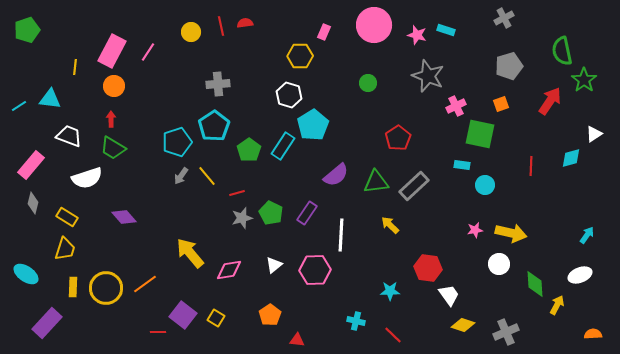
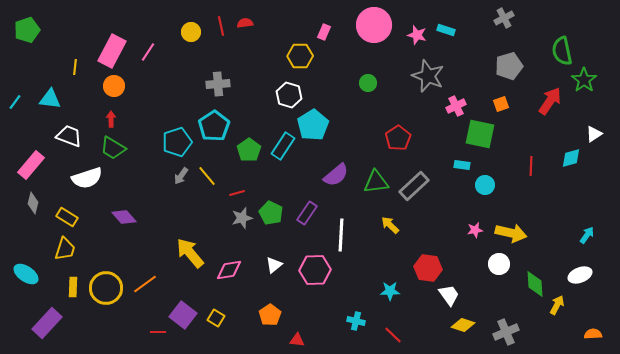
cyan line at (19, 106): moved 4 px left, 4 px up; rotated 21 degrees counterclockwise
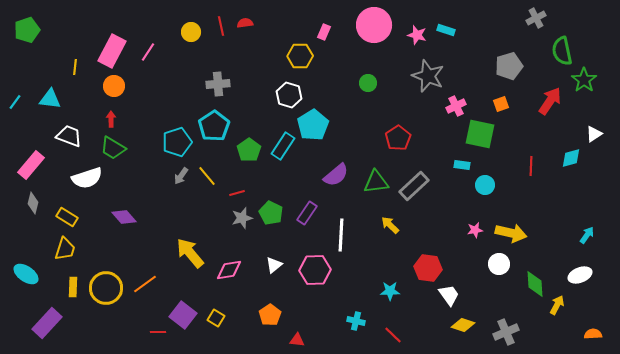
gray cross at (504, 18): moved 32 px right
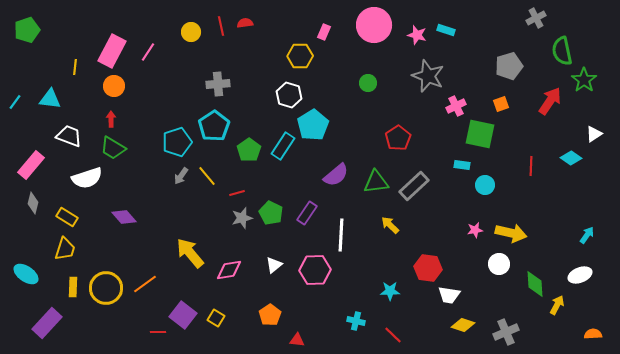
cyan diamond at (571, 158): rotated 50 degrees clockwise
white trapezoid at (449, 295): rotated 135 degrees clockwise
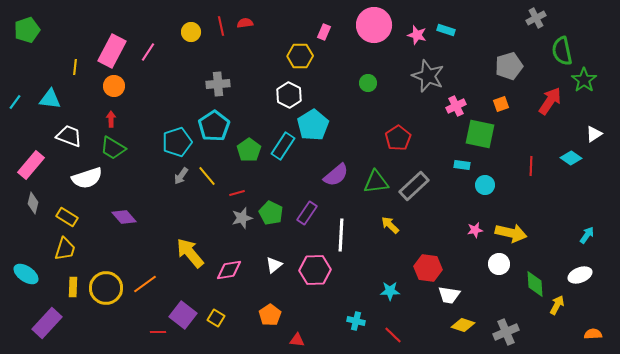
white hexagon at (289, 95): rotated 10 degrees clockwise
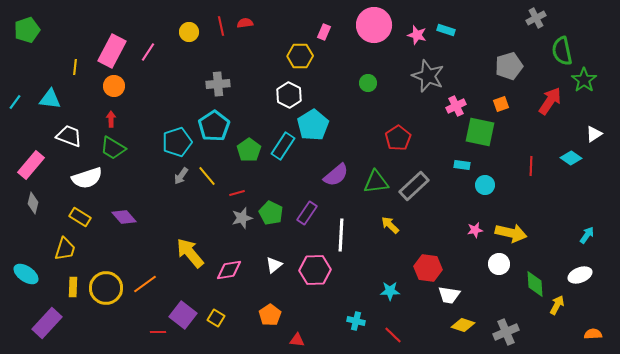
yellow circle at (191, 32): moved 2 px left
green square at (480, 134): moved 2 px up
yellow rectangle at (67, 217): moved 13 px right
